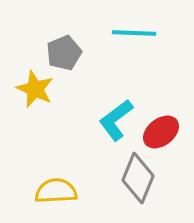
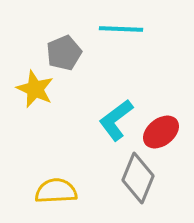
cyan line: moved 13 px left, 4 px up
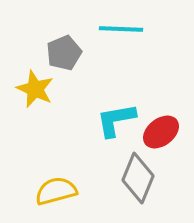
cyan L-shape: rotated 27 degrees clockwise
yellow semicircle: rotated 12 degrees counterclockwise
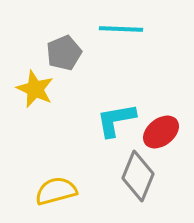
gray diamond: moved 2 px up
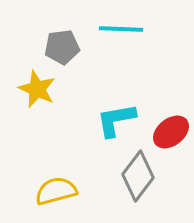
gray pentagon: moved 2 px left, 6 px up; rotated 16 degrees clockwise
yellow star: moved 2 px right
red ellipse: moved 10 px right
gray diamond: rotated 15 degrees clockwise
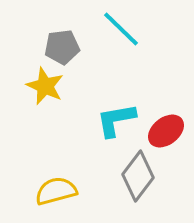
cyan line: rotated 42 degrees clockwise
yellow star: moved 8 px right, 3 px up
red ellipse: moved 5 px left, 1 px up
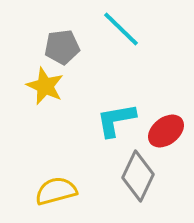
gray diamond: rotated 12 degrees counterclockwise
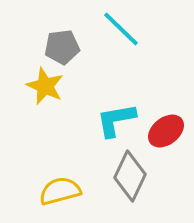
gray diamond: moved 8 px left
yellow semicircle: moved 4 px right
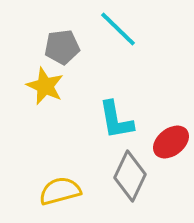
cyan line: moved 3 px left
cyan L-shape: rotated 90 degrees counterclockwise
red ellipse: moved 5 px right, 11 px down
